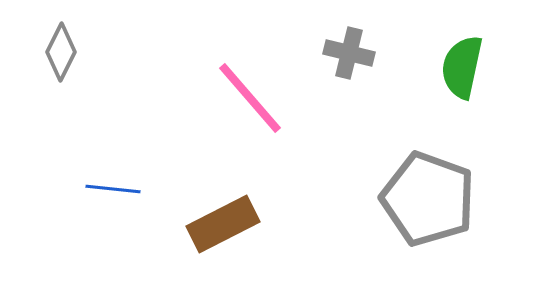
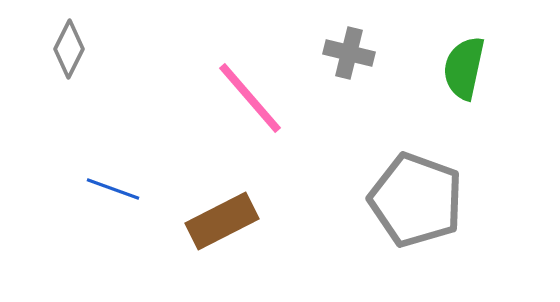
gray diamond: moved 8 px right, 3 px up
green semicircle: moved 2 px right, 1 px down
blue line: rotated 14 degrees clockwise
gray pentagon: moved 12 px left, 1 px down
brown rectangle: moved 1 px left, 3 px up
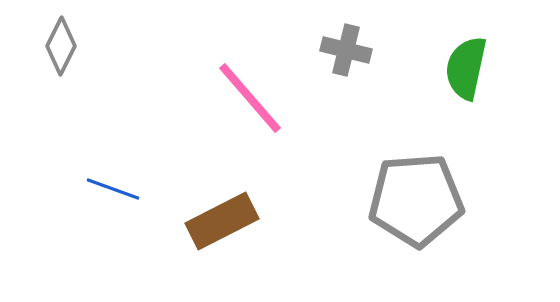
gray diamond: moved 8 px left, 3 px up
gray cross: moved 3 px left, 3 px up
green semicircle: moved 2 px right
gray pentagon: rotated 24 degrees counterclockwise
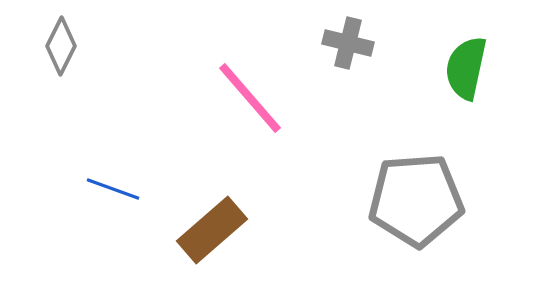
gray cross: moved 2 px right, 7 px up
brown rectangle: moved 10 px left, 9 px down; rotated 14 degrees counterclockwise
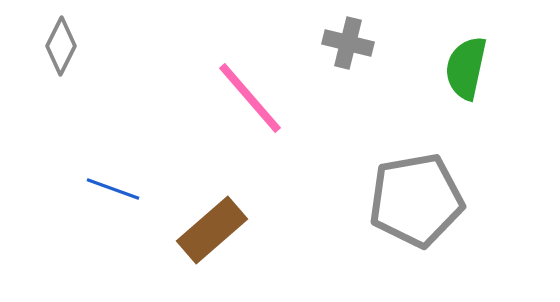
gray pentagon: rotated 6 degrees counterclockwise
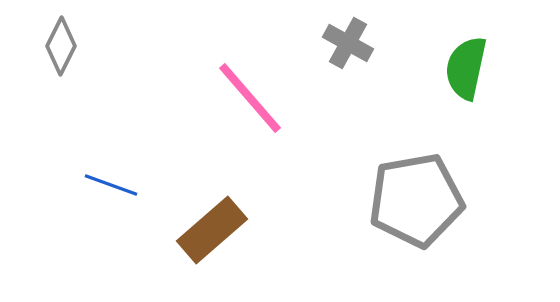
gray cross: rotated 15 degrees clockwise
blue line: moved 2 px left, 4 px up
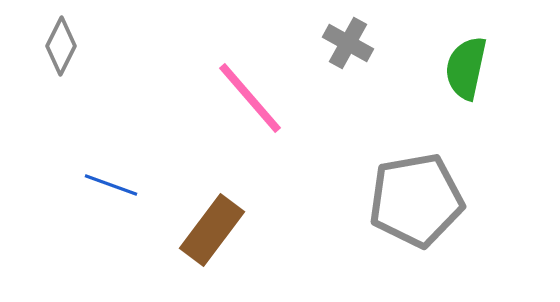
brown rectangle: rotated 12 degrees counterclockwise
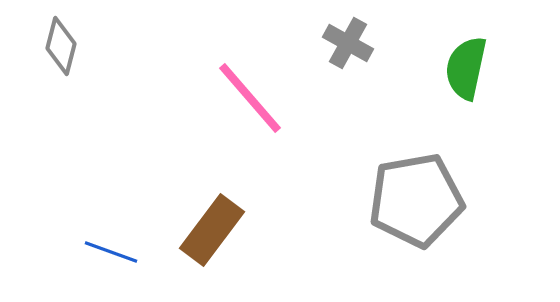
gray diamond: rotated 12 degrees counterclockwise
blue line: moved 67 px down
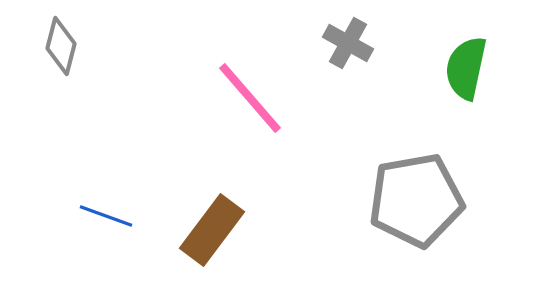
blue line: moved 5 px left, 36 px up
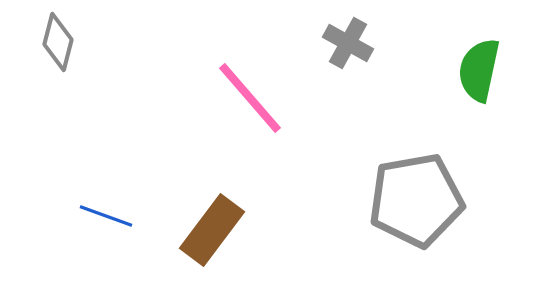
gray diamond: moved 3 px left, 4 px up
green semicircle: moved 13 px right, 2 px down
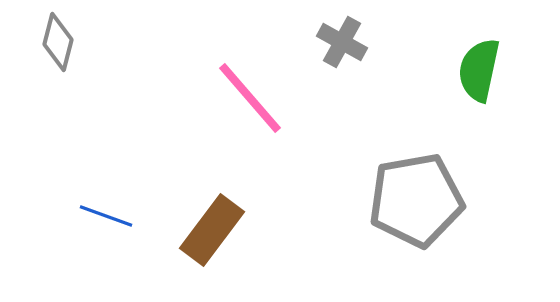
gray cross: moved 6 px left, 1 px up
